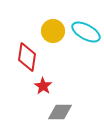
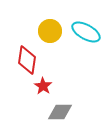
yellow circle: moved 3 px left
red diamond: moved 3 px down
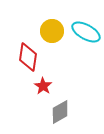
yellow circle: moved 2 px right
red diamond: moved 1 px right, 3 px up
gray diamond: rotated 30 degrees counterclockwise
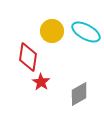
red star: moved 2 px left, 4 px up
gray diamond: moved 19 px right, 18 px up
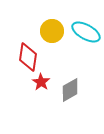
gray diamond: moved 9 px left, 4 px up
